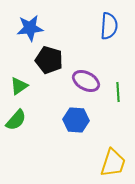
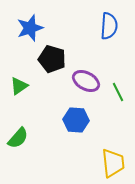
blue star: rotated 12 degrees counterclockwise
black pentagon: moved 3 px right, 1 px up
green line: rotated 24 degrees counterclockwise
green semicircle: moved 2 px right, 18 px down
yellow trapezoid: rotated 24 degrees counterclockwise
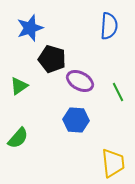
purple ellipse: moved 6 px left
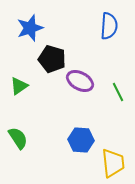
blue hexagon: moved 5 px right, 20 px down
green semicircle: rotated 75 degrees counterclockwise
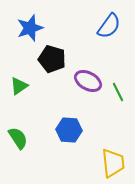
blue semicircle: rotated 32 degrees clockwise
purple ellipse: moved 8 px right
blue hexagon: moved 12 px left, 10 px up
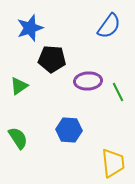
black pentagon: rotated 12 degrees counterclockwise
purple ellipse: rotated 32 degrees counterclockwise
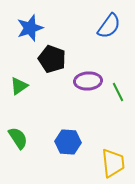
black pentagon: rotated 16 degrees clockwise
blue hexagon: moved 1 px left, 12 px down
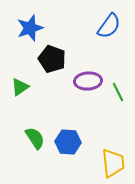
green triangle: moved 1 px right, 1 px down
green semicircle: moved 17 px right
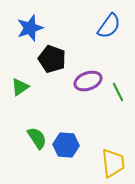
purple ellipse: rotated 16 degrees counterclockwise
green semicircle: moved 2 px right
blue hexagon: moved 2 px left, 3 px down
